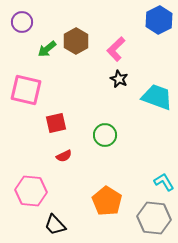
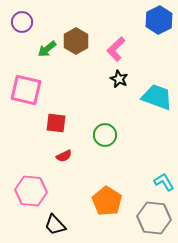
red square: rotated 20 degrees clockwise
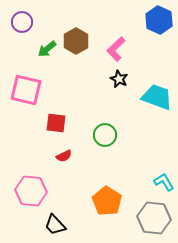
blue hexagon: rotated 8 degrees counterclockwise
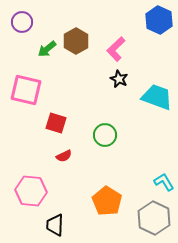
red square: rotated 10 degrees clockwise
gray hexagon: rotated 20 degrees clockwise
black trapezoid: rotated 45 degrees clockwise
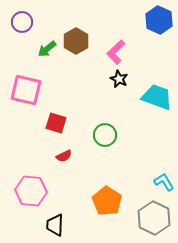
pink L-shape: moved 3 px down
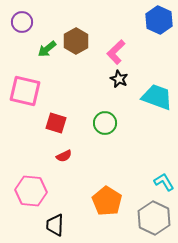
pink square: moved 1 px left, 1 px down
green circle: moved 12 px up
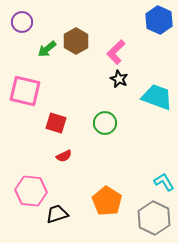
black trapezoid: moved 2 px right, 11 px up; rotated 70 degrees clockwise
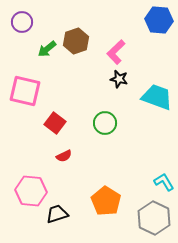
blue hexagon: rotated 20 degrees counterclockwise
brown hexagon: rotated 10 degrees clockwise
black star: rotated 12 degrees counterclockwise
red square: moved 1 px left; rotated 20 degrees clockwise
orange pentagon: moved 1 px left
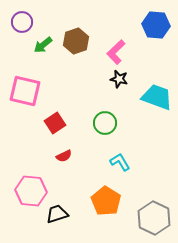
blue hexagon: moved 3 px left, 5 px down
green arrow: moved 4 px left, 4 px up
red square: rotated 20 degrees clockwise
cyan L-shape: moved 44 px left, 20 px up
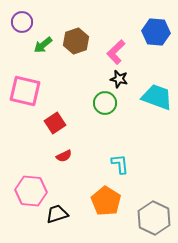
blue hexagon: moved 7 px down
green circle: moved 20 px up
cyan L-shape: moved 2 px down; rotated 25 degrees clockwise
